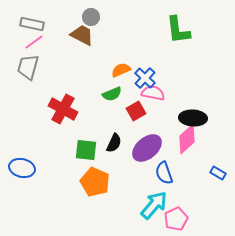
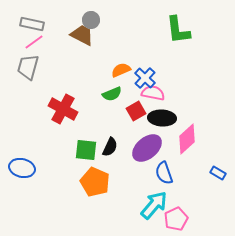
gray circle: moved 3 px down
black ellipse: moved 31 px left
black semicircle: moved 4 px left, 4 px down
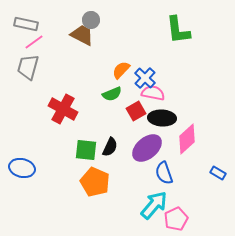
gray rectangle: moved 6 px left
orange semicircle: rotated 24 degrees counterclockwise
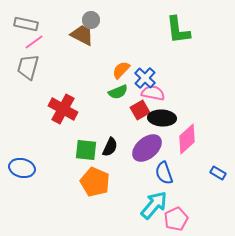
green semicircle: moved 6 px right, 2 px up
red square: moved 4 px right, 1 px up
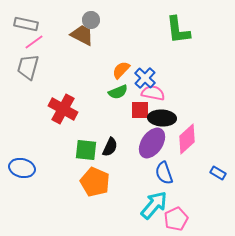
red square: rotated 30 degrees clockwise
purple ellipse: moved 5 px right, 5 px up; rotated 16 degrees counterclockwise
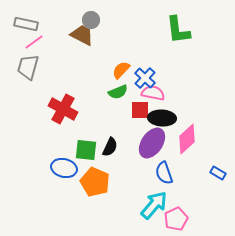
blue ellipse: moved 42 px right
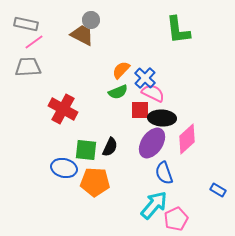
gray trapezoid: rotated 72 degrees clockwise
pink semicircle: rotated 15 degrees clockwise
blue rectangle: moved 17 px down
orange pentagon: rotated 20 degrees counterclockwise
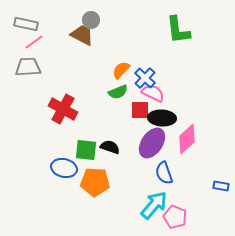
black semicircle: rotated 96 degrees counterclockwise
blue rectangle: moved 3 px right, 4 px up; rotated 21 degrees counterclockwise
pink pentagon: moved 1 px left, 2 px up; rotated 25 degrees counterclockwise
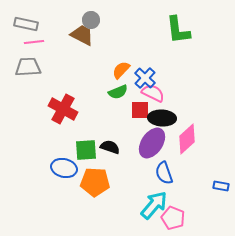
pink line: rotated 30 degrees clockwise
green square: rotated 10 degrees counterclockwise
pink pentagon: moved 2 px left, 1 px down
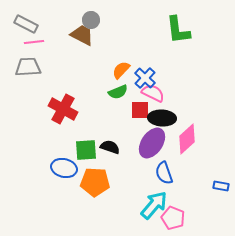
gray rectangle: rotated 15 degrees clockwise
